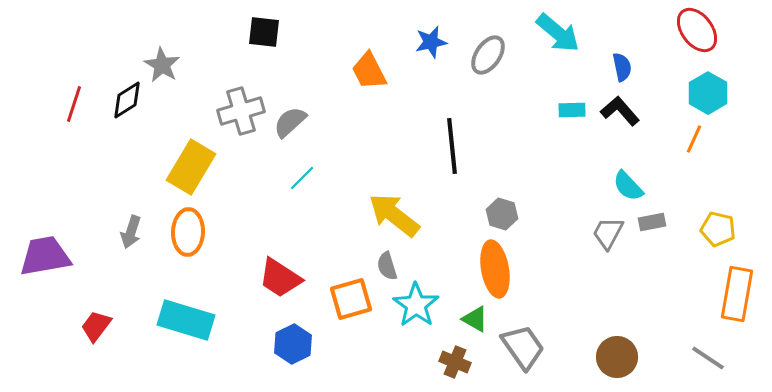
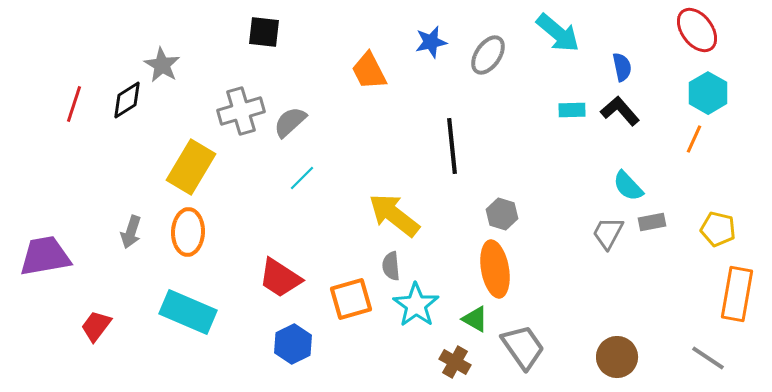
gray semicircle at (387, 266): moved 4 px right; rotated 12 degrees clockwise
cyan rectangle at (186, 320): moved 2 px right, 8 px up; rotated 6 degrees clockwise
brown cross at (455, 362): rotated 8 degrees clockwise
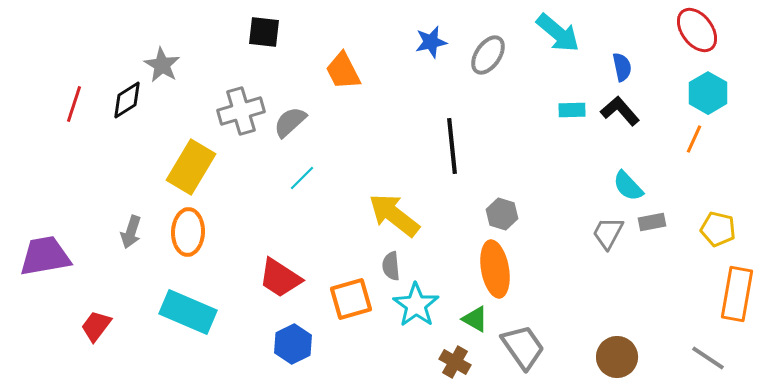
orange trapezoid at (369, 71): moved 26 px left
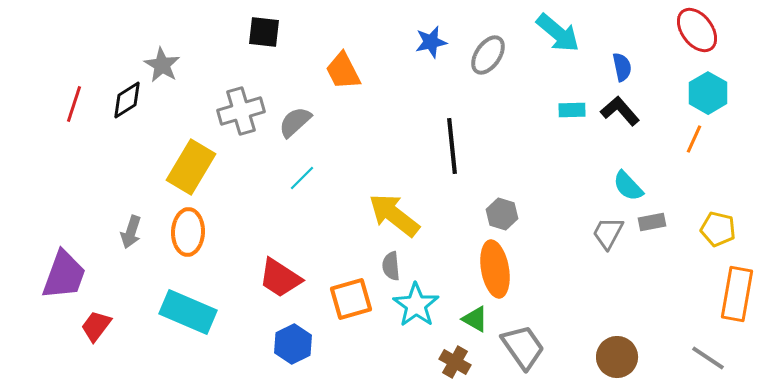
gray semicircle at (290, 122): moved 5 px right
purple trapezoid at (45, 256): moved 19 px right, 19 px down; rotated 120 degrees clockwise
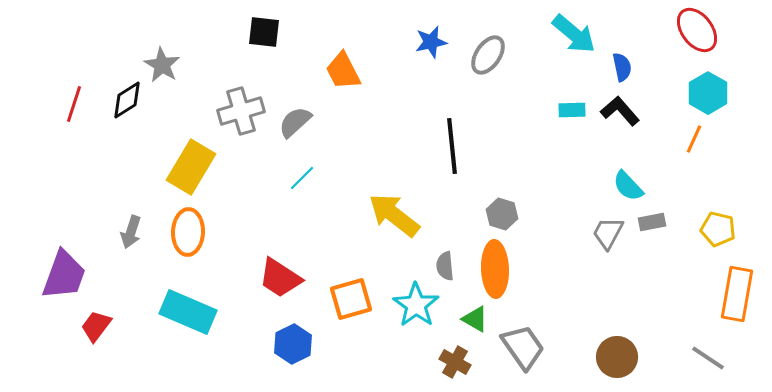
cyan arrow at (558, 33): moved 16 px right, 1 px down
gray semicircle at (391, 266): moved 54 px right
orange ellipse at (495, 269): rotated 8 degrees clockwise
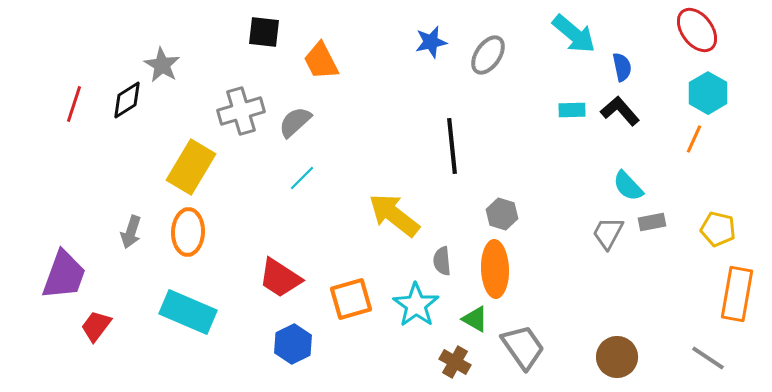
orange trapezoid at (343, 71): moved 22 px left, 10 px up
gray semicircle at (445, 266): moved 3 px left, 5 px up
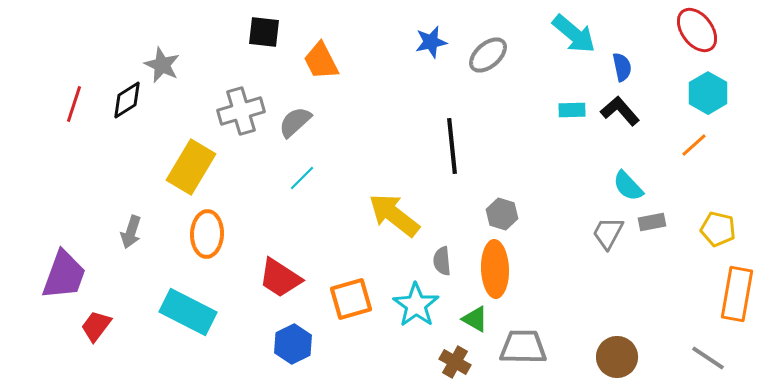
gray ellipse at (488, 55): rotated 15 degrees clockwise
gray star at (162, 65): rotated 6 degrees counterclockwise
orange line at (694, 139): moved 6 px down; rotated 24 degrees clockwise
orange ellipse at (188, 232): moved 19 px right, 2 px down
cyan rectangle at (188, 312): rotated 4 degrees clockwise
gray trapezoid at (523, 347): rotated 54 degrees counterclockwise
